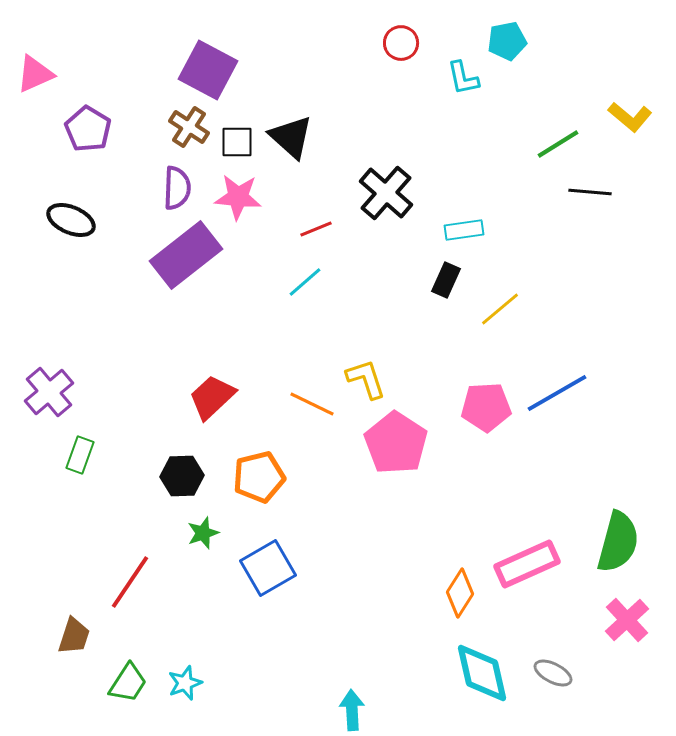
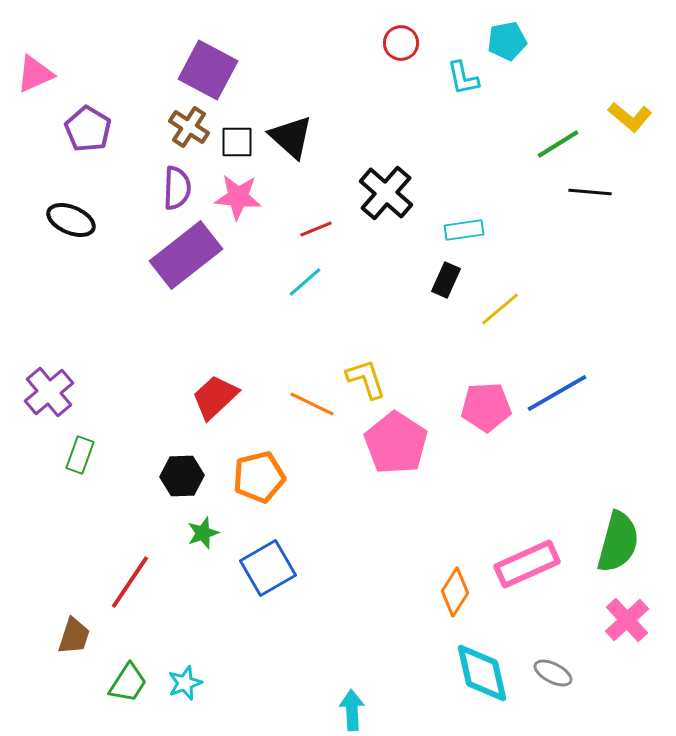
red trapezoid at (212, 397): moved 3 px right
orange diamond at (460, 593): moved 5 px left, 1 px up
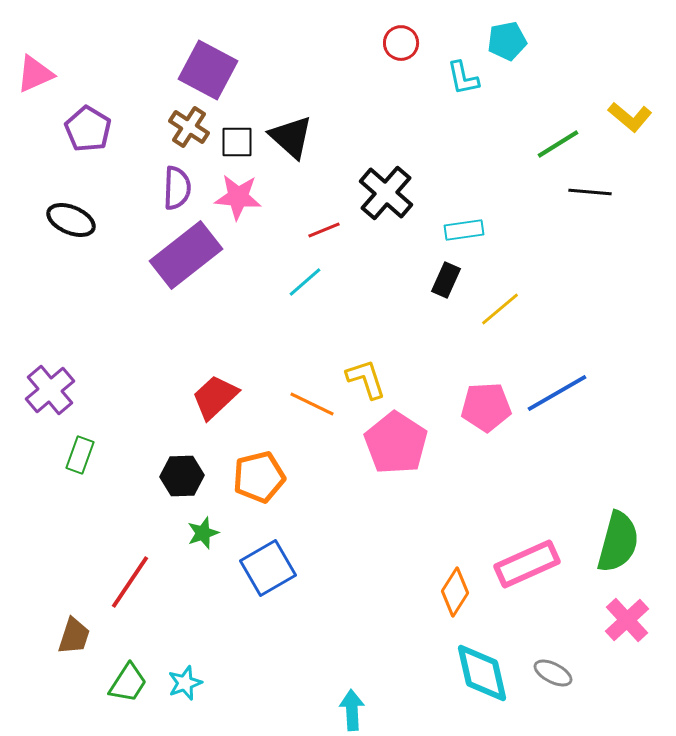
red line at (316, 229): moved 8 px right, 1 px down
purple cross at (49, 392): moved 1 px right, 2 px up
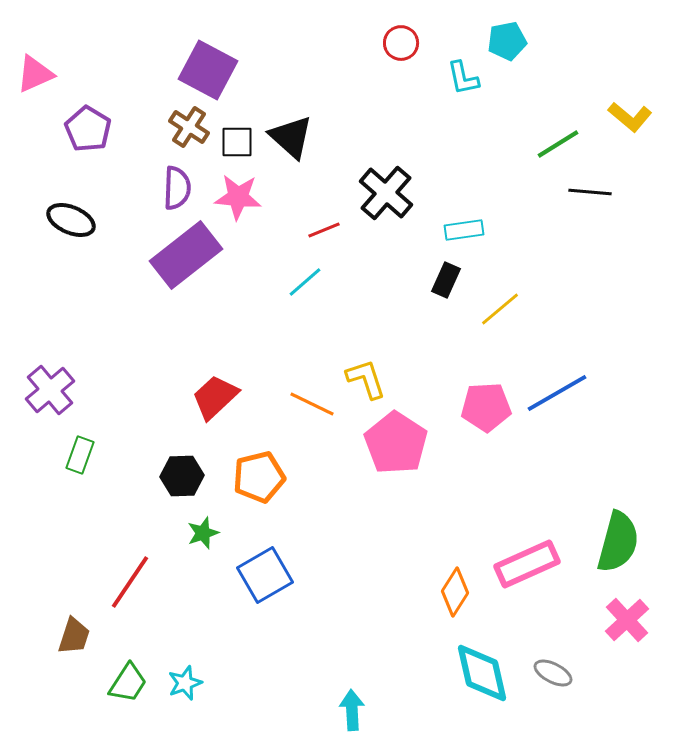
blue square at (268, 568): moved 3 px left, 7 px down
